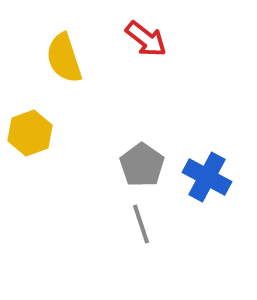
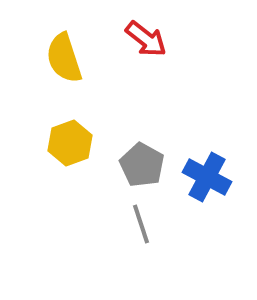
yellow hexagon: moved 40 px right, 10 px down
gray pentagon: rotated 6 degrees counterclockwise
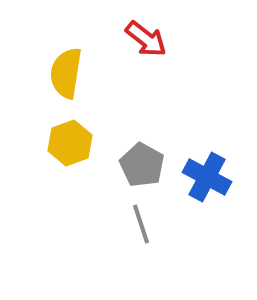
yellow semicircle: moved 2 px right, 15 px down; rotated 27 degrees clockwise
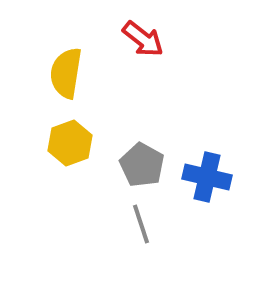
red arrow: moved 3 px left
blue cross: rotated 15 degrees counterclockwise
